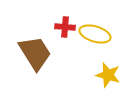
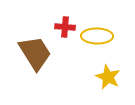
yellow ellipse: moved 2 px right, 2 px down; rotated 16 degrees counterclockwise
yellow star: moved 2 px down; rotated 10 degrees clockwise
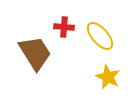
red cross: moved 1 px left
yellow ellipse: moved 3 px right; rotated 48 degrees clockwise
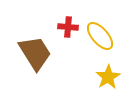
red cross: moved 4 px right
yellow star: rotated 15 degrees clockwise
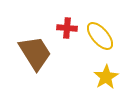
red cross: moved 1 px left, 1 px down
yellow star: moved 2 px left
